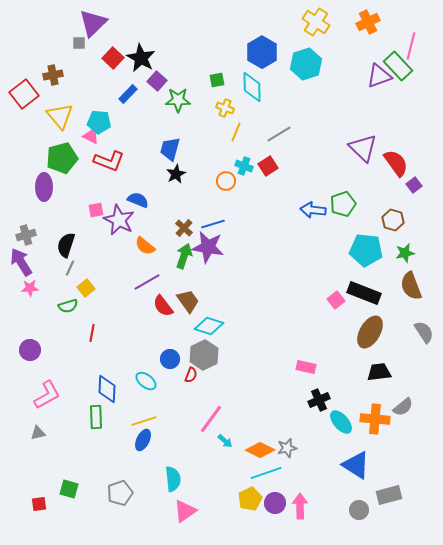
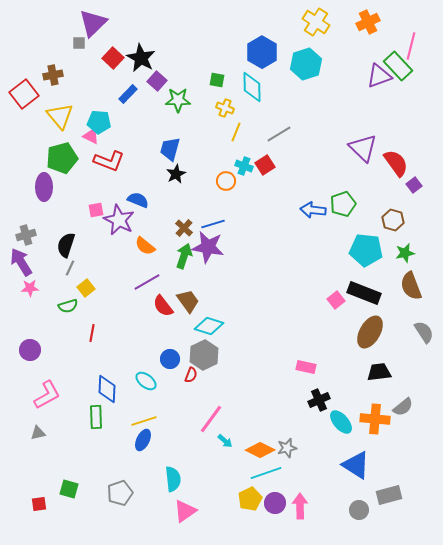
green square at (217, 80): rotated 21 degrees clockwise
red square at (268, 166): moved 3 px left, 1 px up
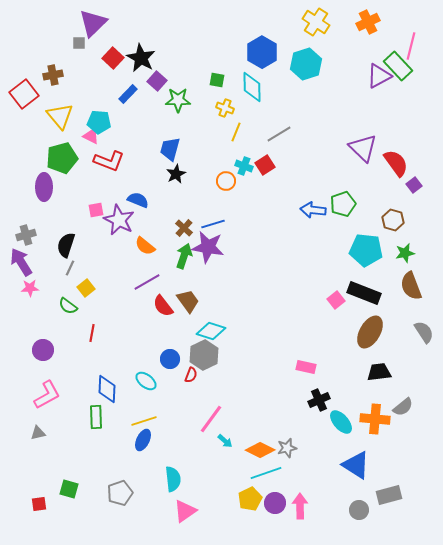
purple triangle at (379, 76): rotated 8 degrees counterclockwise
green semicircle at (68, 306): rotated 54 degrees clockwise
cyan diamond at (209, 326): moved 2 px right, 5 px down
purple circle at (30, 350): moved 13 px right
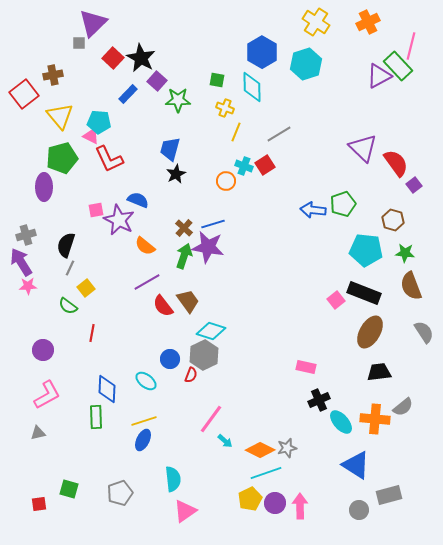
red L-shape at (109, 161): moved 2 px up; rotated 44 degrees clockwise
green star at (405, 253): rotated 18 degrees clockwise
pink star at (30, 288): moved 2 px left, 2 px up
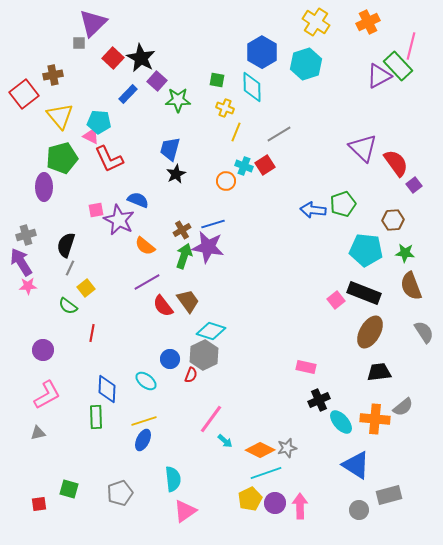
brown hexagon at (393, 220): rotated 20 degrees counterclockwise
brown cross at (184, 228): moved 2 px left, 2 px down; rotated 18 degrees clockwise
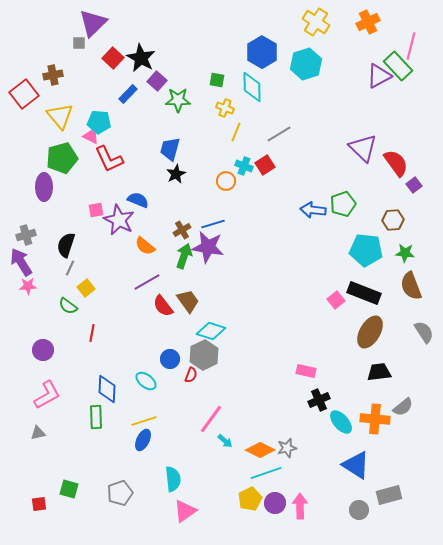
pink rectangle at (306, 367): moved 4 px down
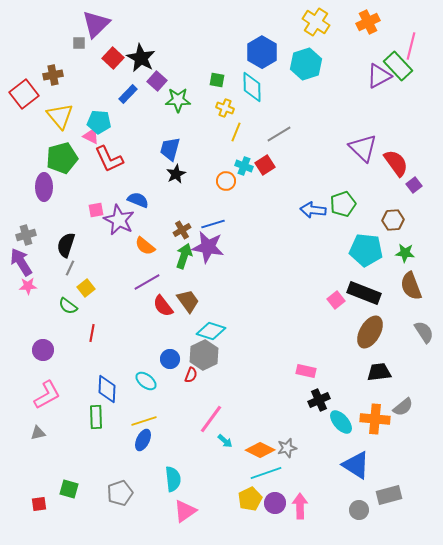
purple triangle at (93, 23): moved 3 px right, 1 px down
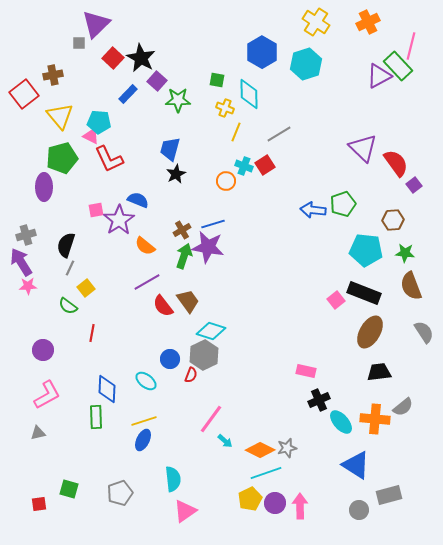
cyan diamond at (252, 87): moved 3 px left, 7 px down
purple star at (119, 220): rotated 12 degrees clockwise
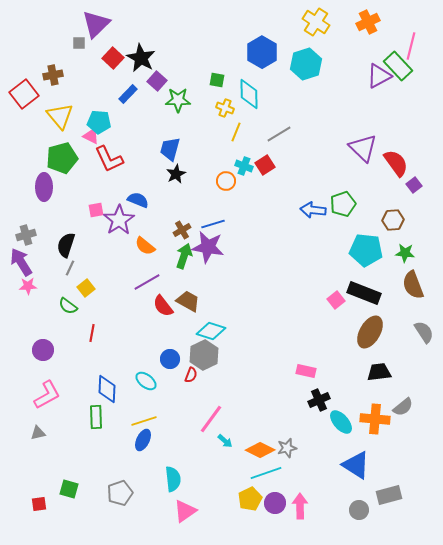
brown semicircle at (411, 286): moved 2 px right, 1 px up
brown trapezoid at (188, 301): rotated 25 degrees counterclockwise
